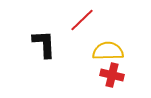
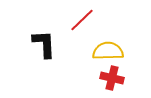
red cross: moved 3 px down
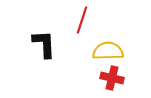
red line: rotated 28 degrees counterclockwise
